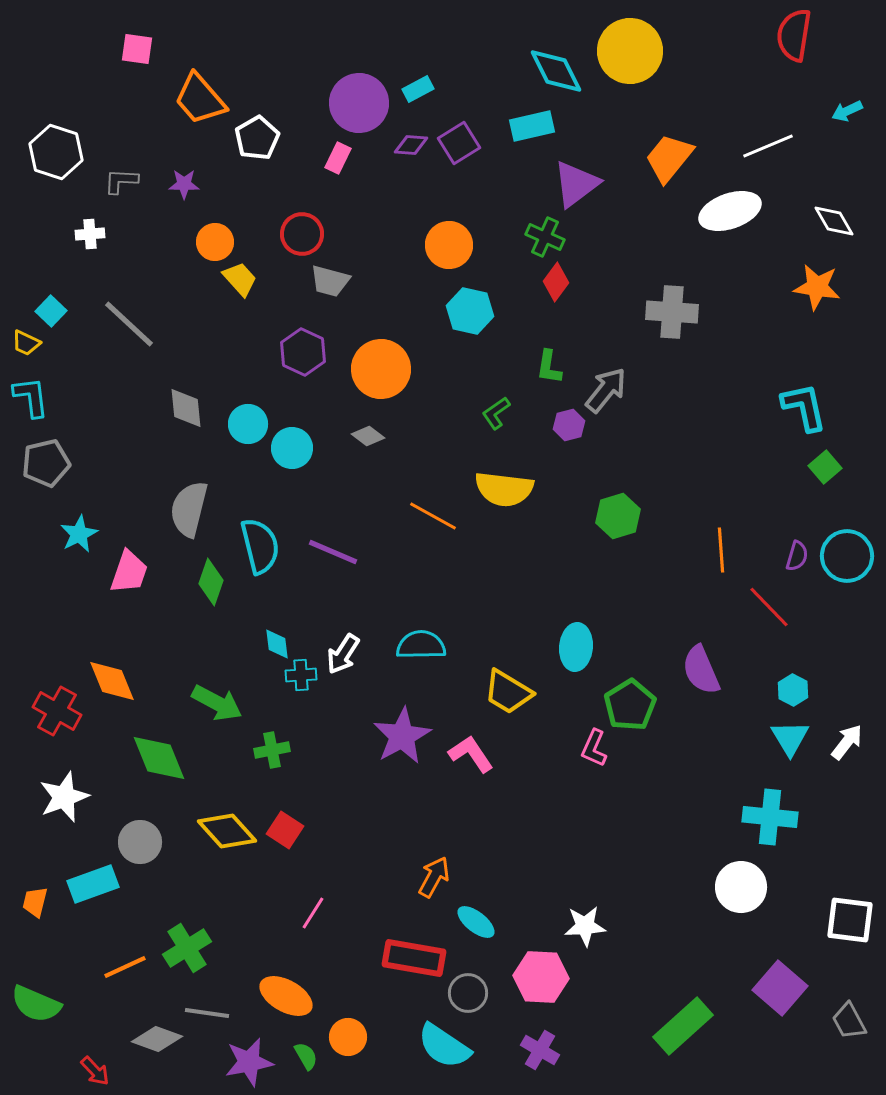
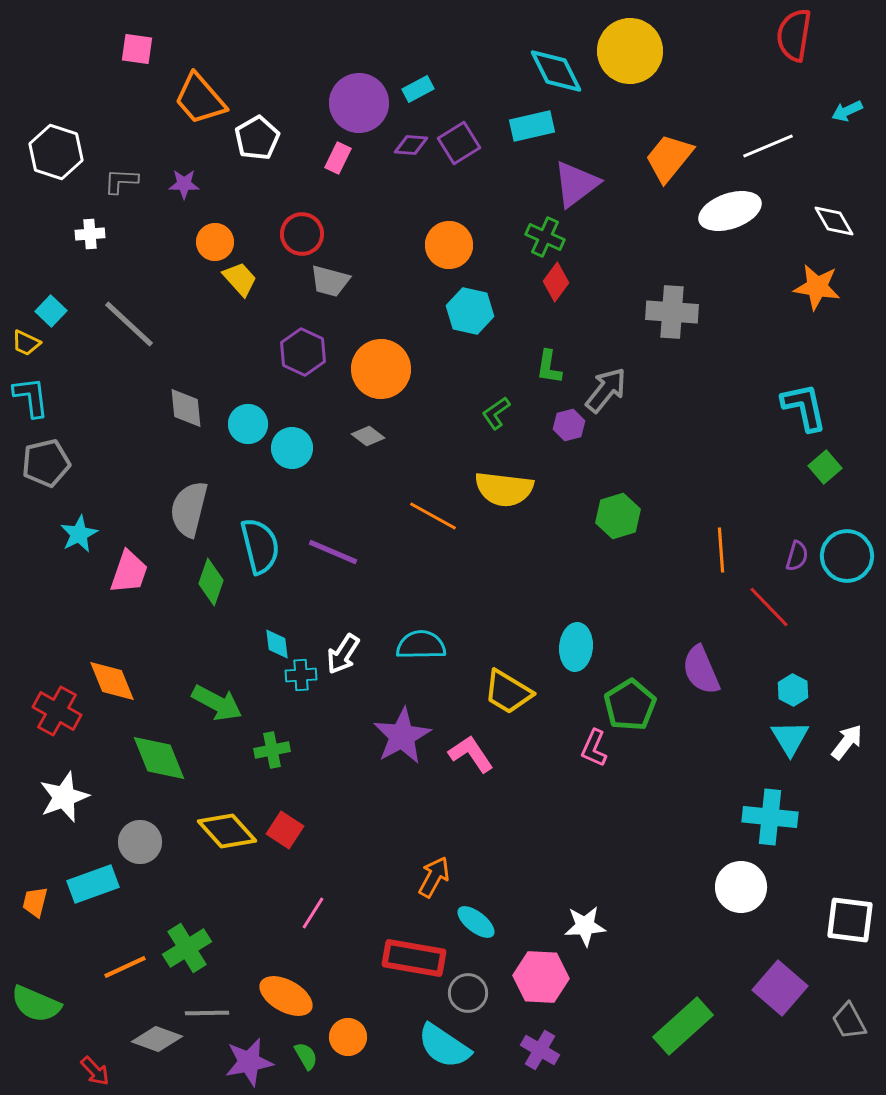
gray line at (207, 1013): rotated 9 degrees counterclockwise
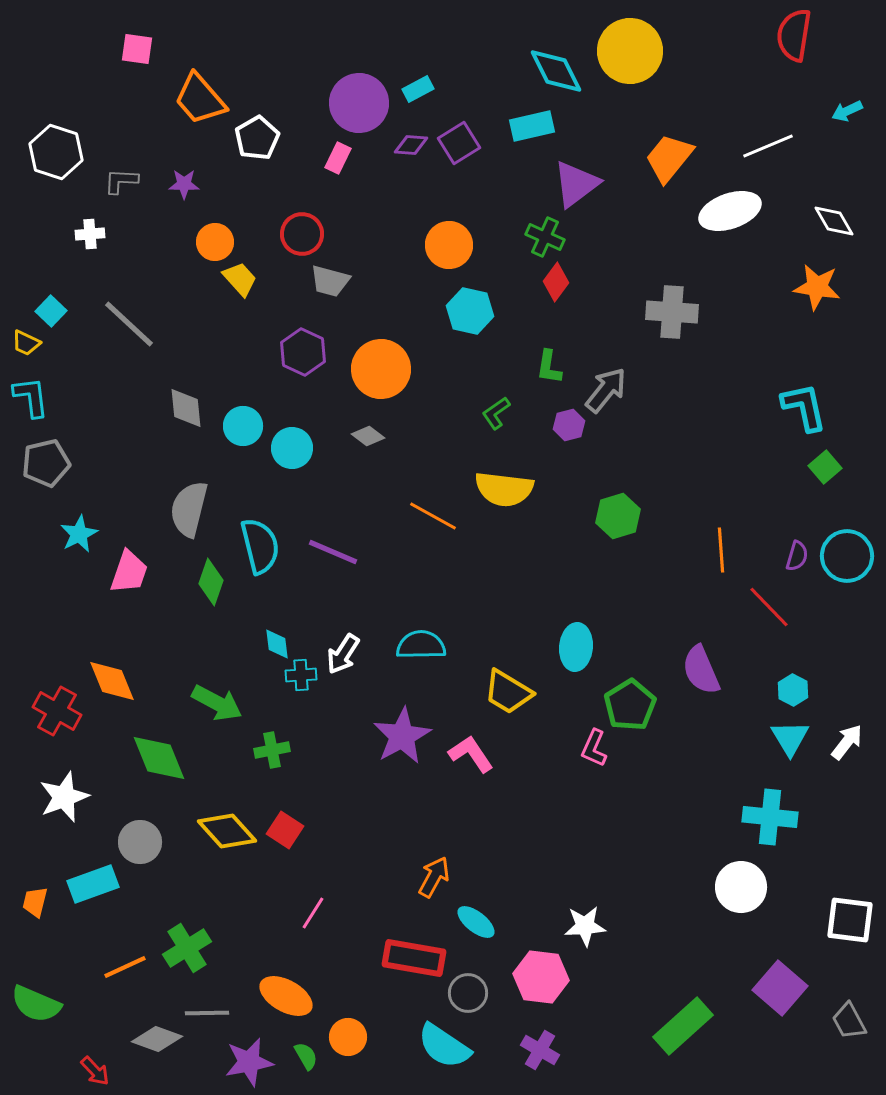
cyan circle at (248, 424): moved 5 px left, 2 px down
pink hexagon at (541, 977): rotated 4 degrees clockwise
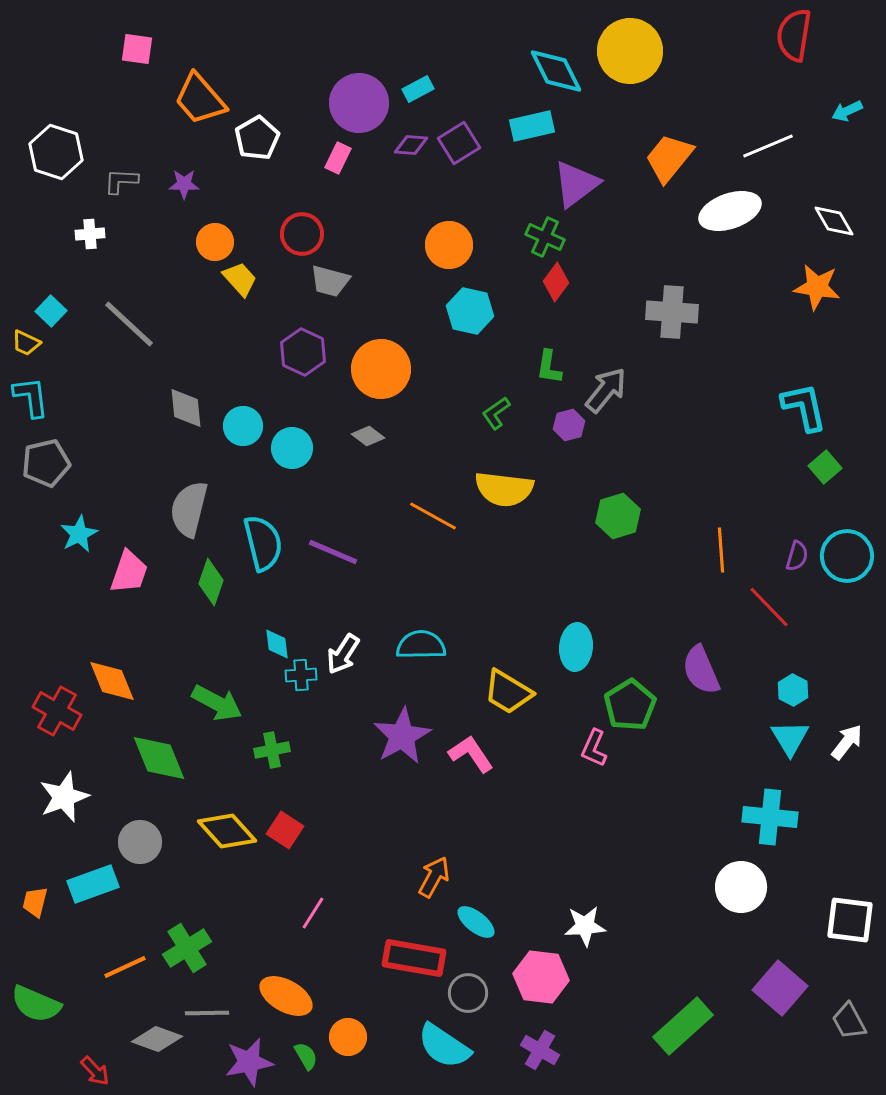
cyan semicircle at (260, 546): moved 3 px right, 3 px up
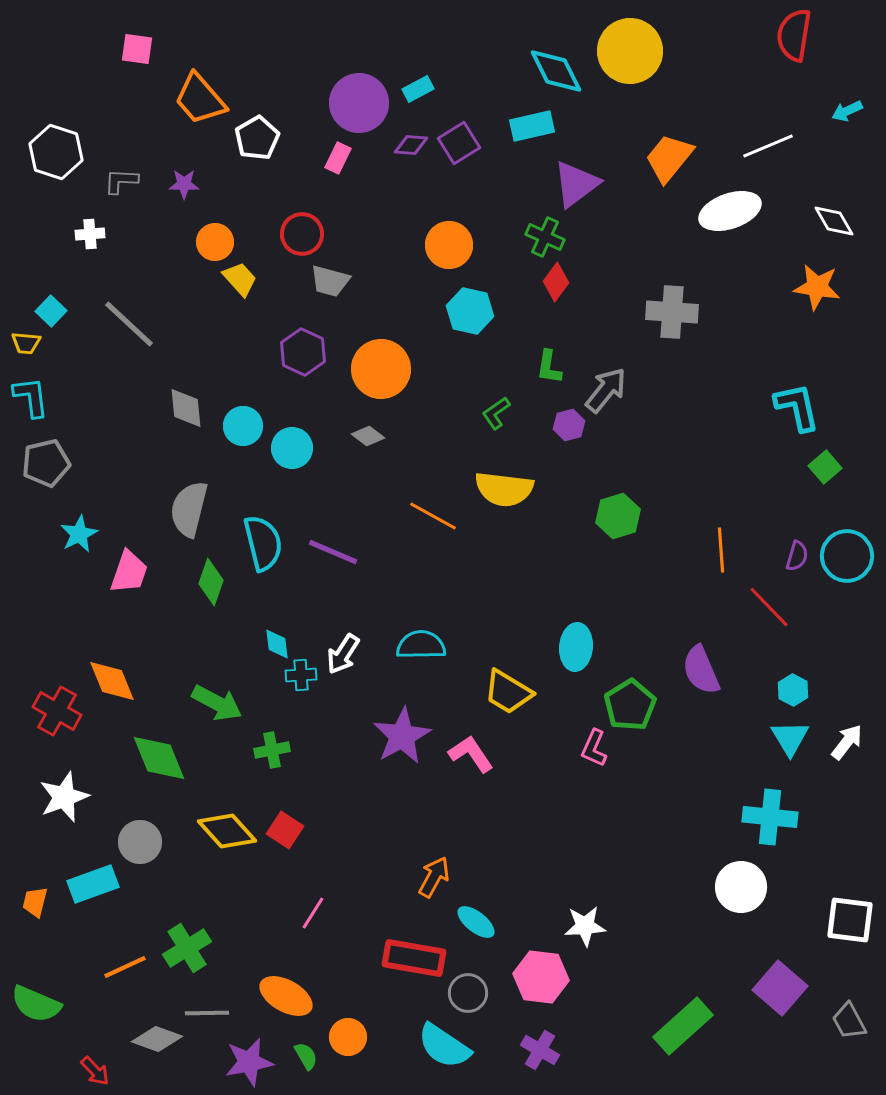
yellow trapezoid at (26, 343): rotated 20 degrees counterclockwise
cyan L-shape at (804, 407): moved 7 px left
